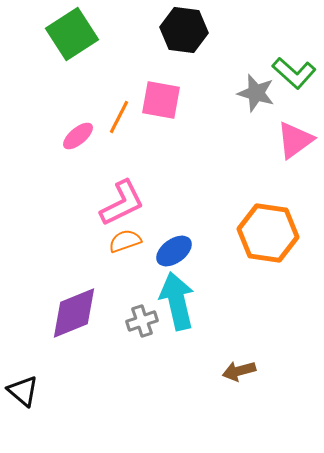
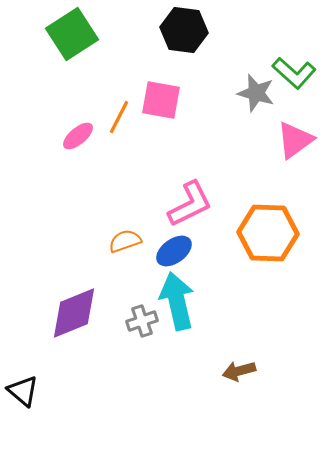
pink L-shape: moved 68 px right, 1 px down
orange hexagon: rotated 6 degrees counterclockwise
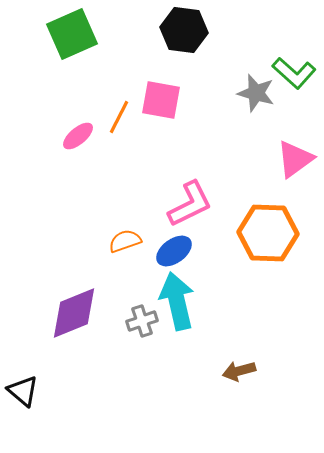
green square: rotated 9 degrees clockwise
pink triangle: moved 19 px down
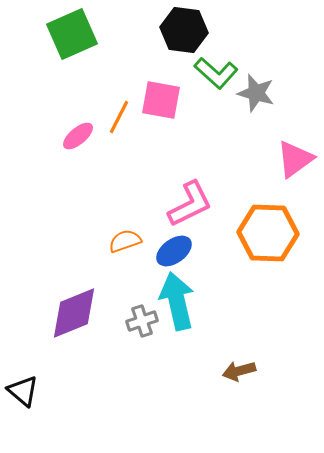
green L-shape: moved 78 px left
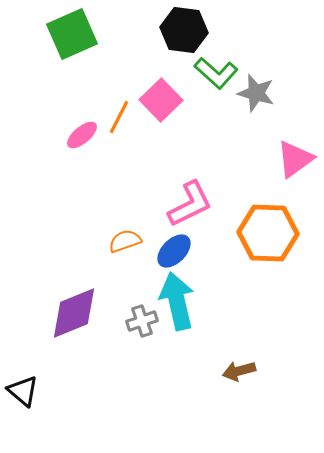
pink square: rotated 36 degrees clockwise
pink ellipse: moved 4 px right, 1 px up
blue ellipse: rotated 9 degrees counterclockwise
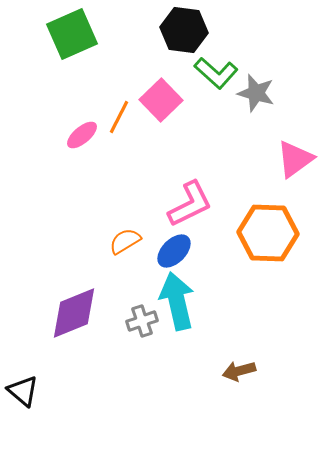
orange semicircle: rotated 12 degrees counterclockwise
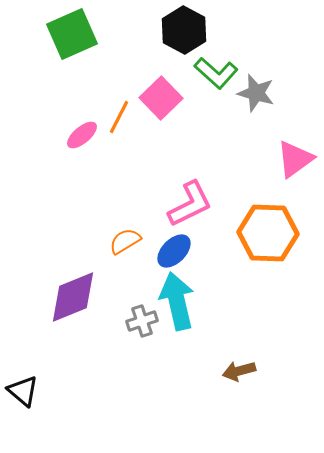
black hexagon: rotated 21 degrees clockwise
pink square: moved 2 px up
purple diamond: moved 1 px left, 16 px up
